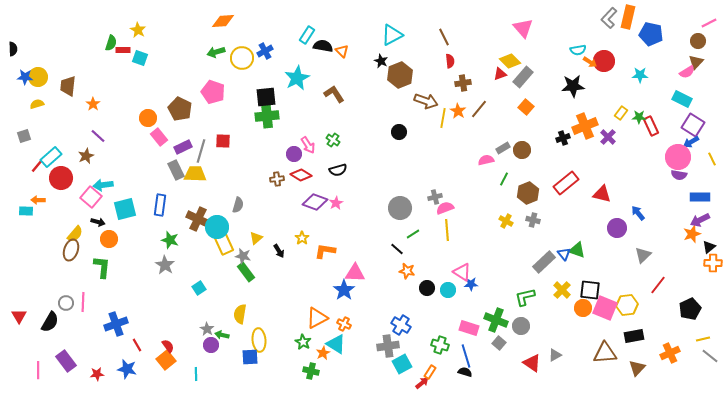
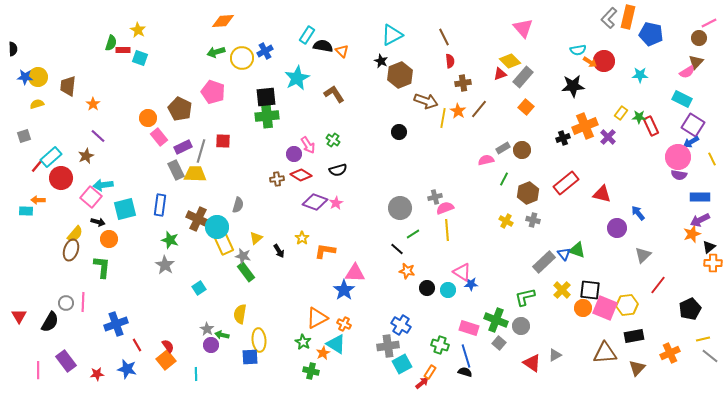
brown circle at (698, 41): moved 1 px right, 3 px up
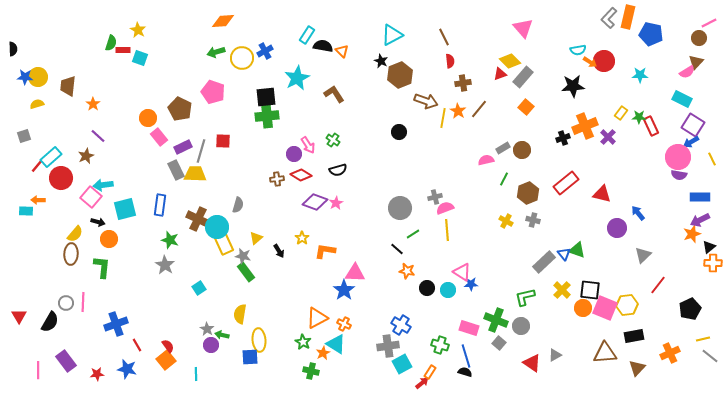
brown ellipse at (71, 250): moved 4 px down; rotated 15 degrees counterclockwise
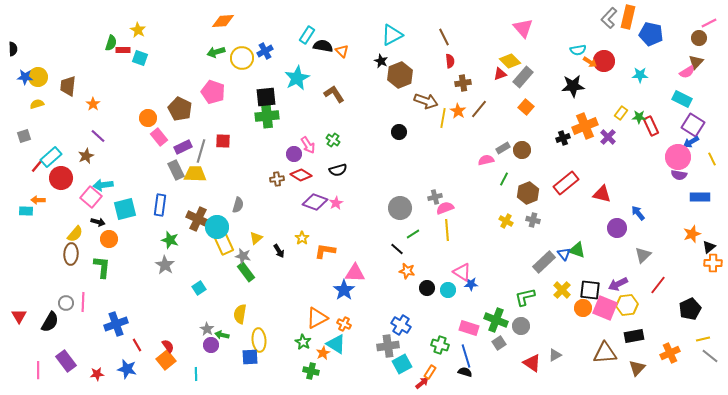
purple arrow at (700, 220): moved 82 px left, 64 px down
gray square at (499, 343): rotated 16 degrees clockwise
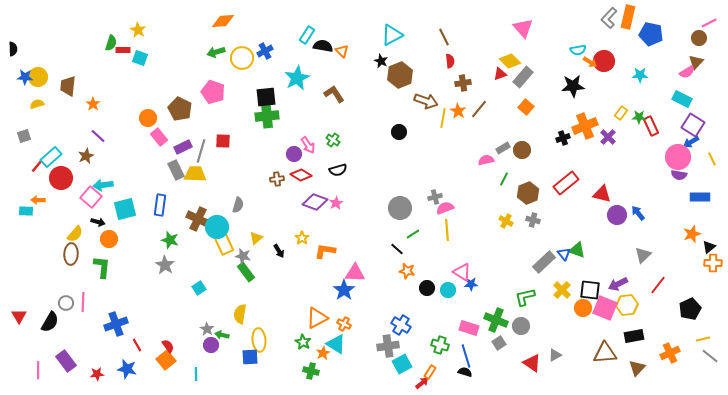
purple circle at (617, 228): moved 13 px up
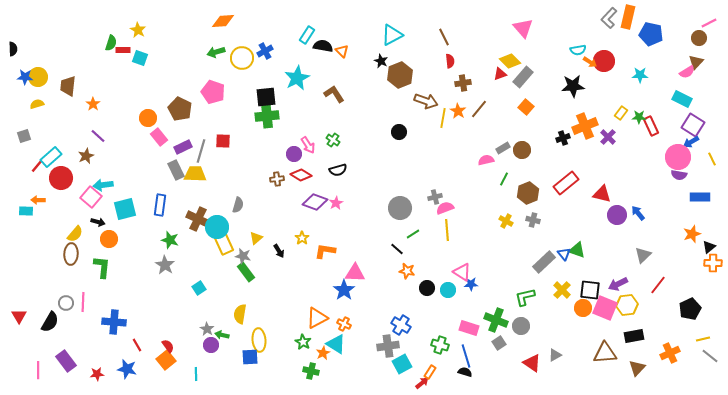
blue cross at (116, 324): moved 2 px left, 2 px up; rotated 25 degrees clockwise
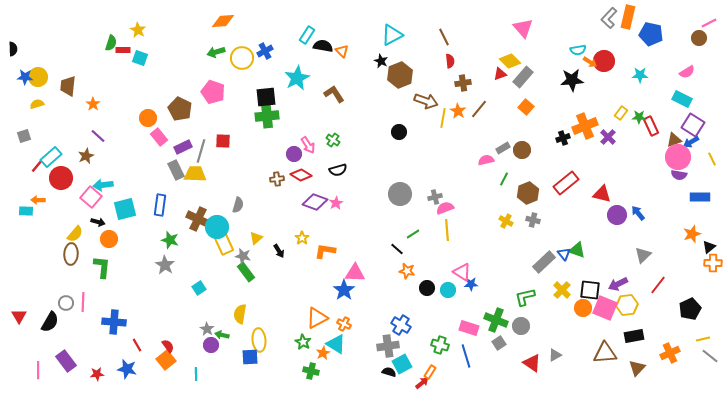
brown triangle at (696, 62): moved 22 px left, 78 px down; rotated 28 degrees clockwise
black star at (573, 86): moved 1 px left, 6 px up
gray circle at (400, 208): moved 14 px up
black semicircle at (465, 372): moved 76 px left
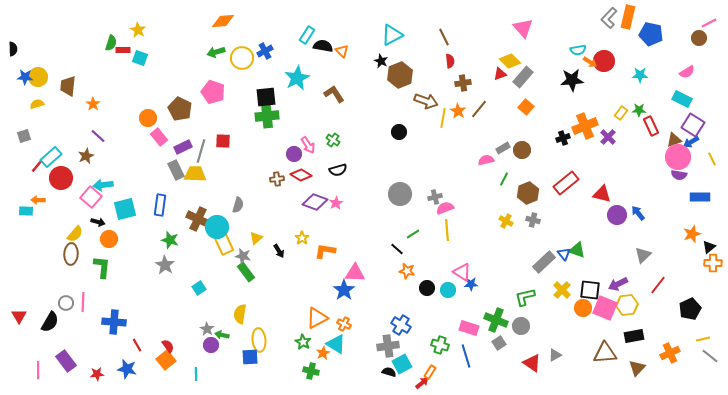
green star at (639, 117): moved 7 px up
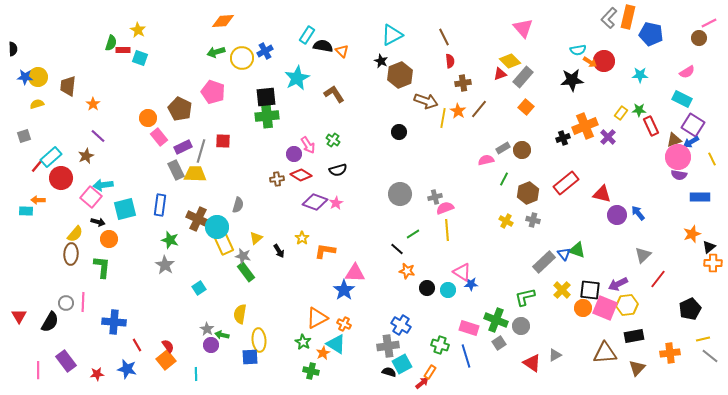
red line at (658, 285): moved 6 px up
orange cross at (670, 353): rotated 18 degrees clockwise
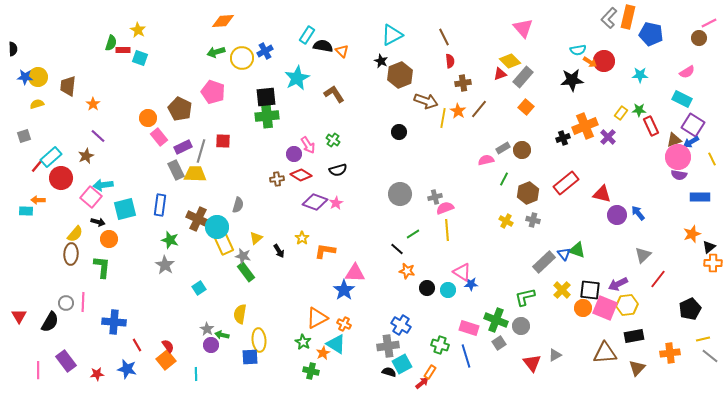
red triangle at (532, 363): rotated 18 degrees clockwise
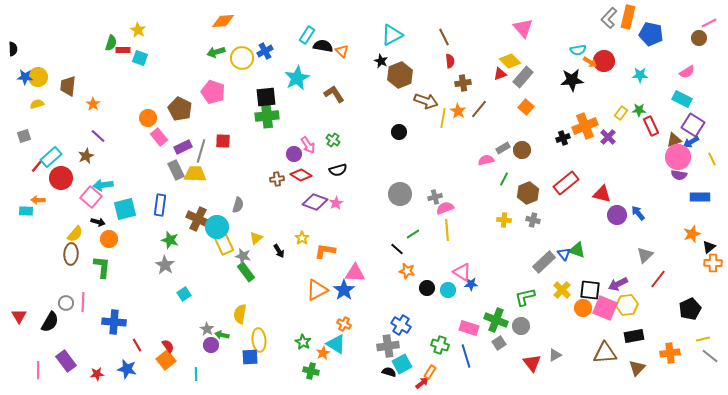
yellow cross at (506, 221): moved 2 px left, 1 px up; rotated 24 degrees counterclockwise
gray triangle at (643, 255): moved 2 px right
cyan square at (199, 288): moved 15 px left, 6 px down
orange triangle at (317, 318): moved 28 px up
